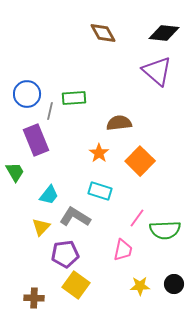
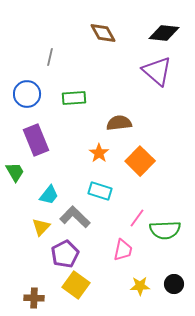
gray line: moved 54 px up
gray L-shape: rotated 12 degrees clockwise
purple pentagon: rotated 20 degrees counterclockwise
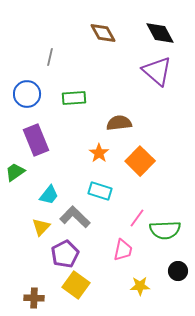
black diamond: moved 4 px left; rotated 56 degrees clockwise
green trapezoid: rotated 95 degrees counterclockwise
black circle: moved 4 px right, 13 px up
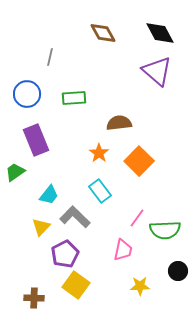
orange square: moved 1 px left
cyan rectangle: rotated 35 degrees clockwise
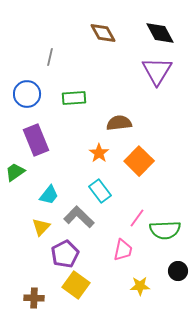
purple triangle: rotated 20 degrees clockwise
gray L-shape: moved 4 px right
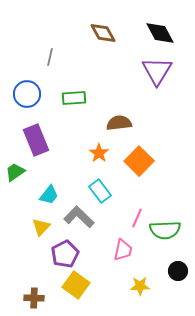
pink line: rotated 12 degrees counterclockwise
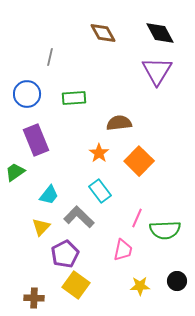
black circle: moved 1 px left, 10 px down
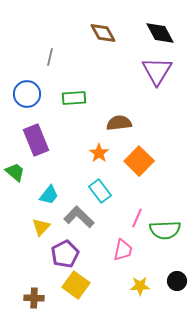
green trapezoid: rotated 75 degrees clockwise
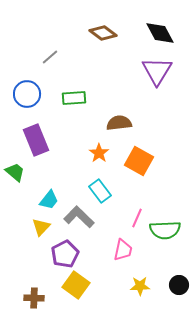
brown diamond: rotated 24 degrees counterclockwise
gray line: rotated 36 degrees clockwise
orange square: rotated 16 degrees counterclockwise
cyan trapezoid: moved 5 px down
black circle: moved 2 px right, 4 px down
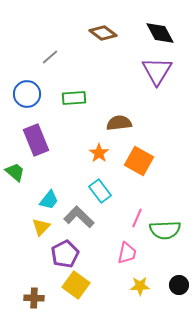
pink trapezoid: moved 4 px right, 3 px down
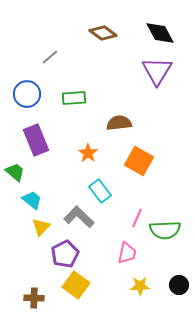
orange star: moved 11 px left
cyan trapezoid: moved 17 px left; rotated 90 degrees counterclockwise
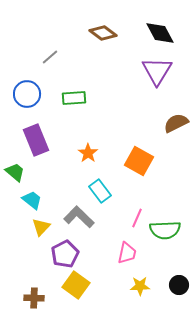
brown semicircle: moved 57 px right; rotated 20 degrees counterclockwise
